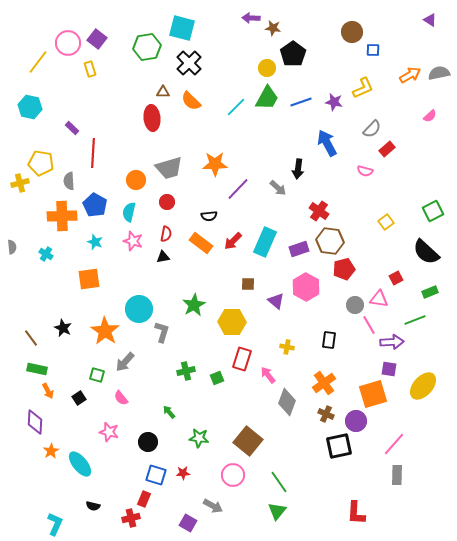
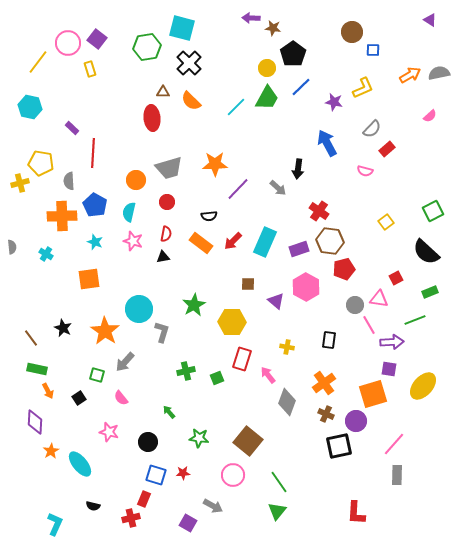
blue line at (301, 102): moved 15 px up; rotated 25 degrees counterclockwise
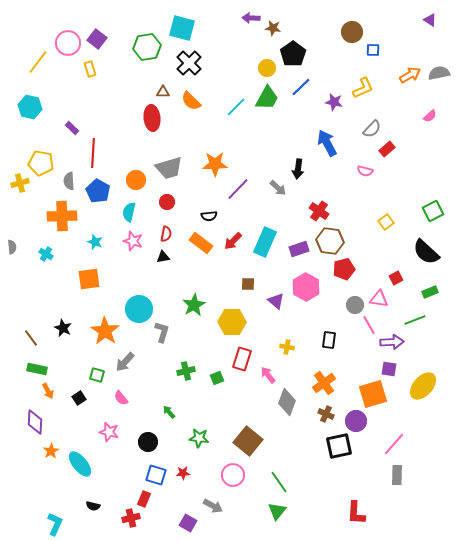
blue pentagon at (95, 205): moved 3 px right, 14 px up
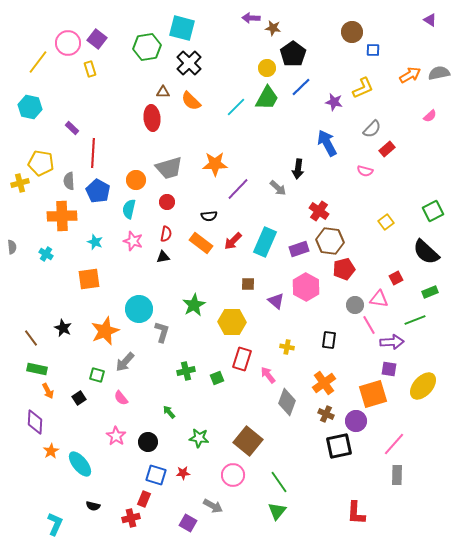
cyan semicircle at (129, 212): moved 3 px up
orange star at (105, 331): rotated 16 degrees clockwise
pink star at (109, 432): moved 7 px right, 4 px down; rotated 18 degrees clockwise
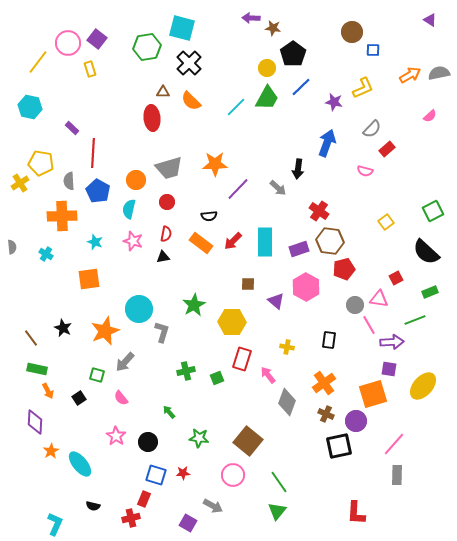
blue arrow at (327, 143): rotated 48 degrees clockwise
yellow cross at (20, 183): rotated 18 degrees counterclockwise
cyan rectangle at (265, 242): rotated 24 degrees counterclockwise
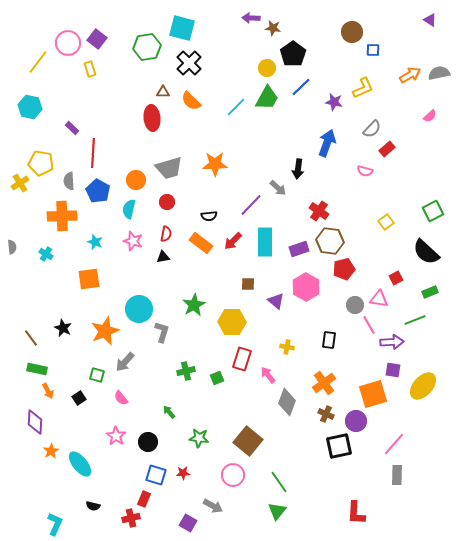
purple line at (238, 189): moved 13 px right, 16 px down
purple square at (389, 369): moved 4 px right, 1 px down
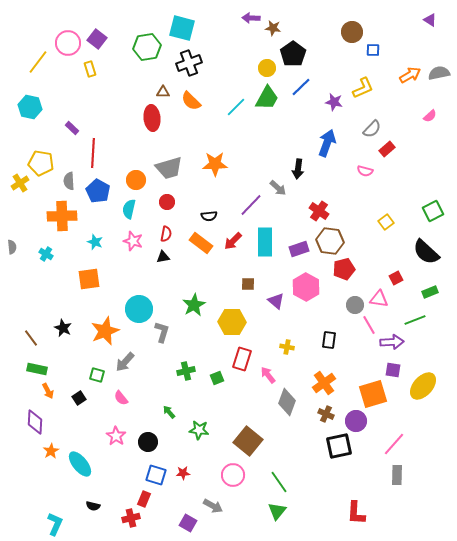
black cross at (189, 63): rotated 25 degrees clockwise
green star at (199, 438): moved 8 px up
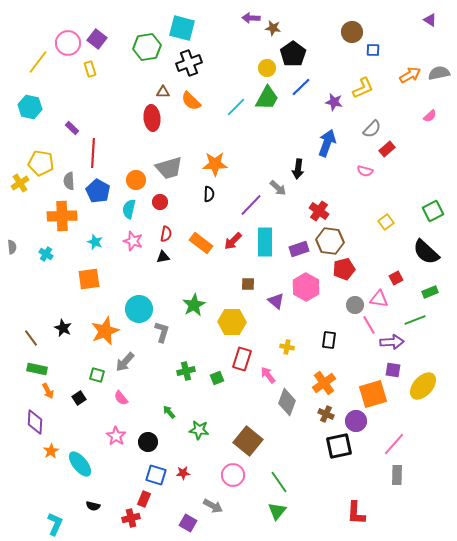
red circle at (167, 202): moved 7 px left
black semicircle at (209, 216): moved 22 px up; rotated 84 degrees counterclockwise
